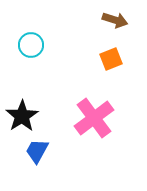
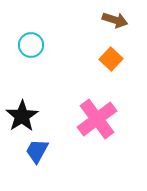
orange square: rotated 25 degrees counterclockwise
pink cross: moved 3 px right, 1 px down
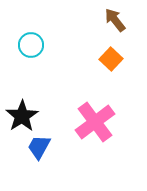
brown arrow: rotated 145 degrees counterclockwise
pink cross: moved 2 px left, 3 px down
blue trapezoid: moved 2 px right, 4 px up
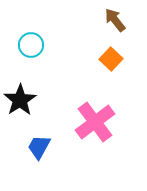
black star: moved 2 px left, 16 px up
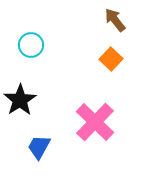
pink cross: rotated 9 degrees counterclockwise
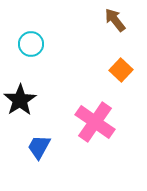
cyan circle: moved 1 px up
orange square: moved 10 px right, 11 px down
pink cross: rotated 9 degrees counterclockwise
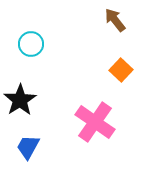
blue trapezoid: moved 11 px left
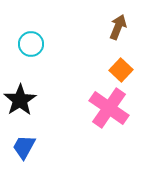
brown arrow: moved 3 px right, 7 px down; rotated 60 degrees clockwise
pink cross: moved 14 px right, 14 px up
blue trapezoid: moved 4 px left
